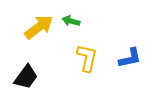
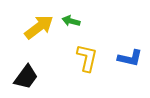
blue L-shape: rotated 25 degrees clockwise
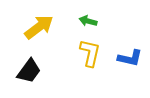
green arrow: moved 17 px right
yellow L-shape: moved 3 px right, 5 px up
black trapezoid: moved 3 px right, 6 px up
